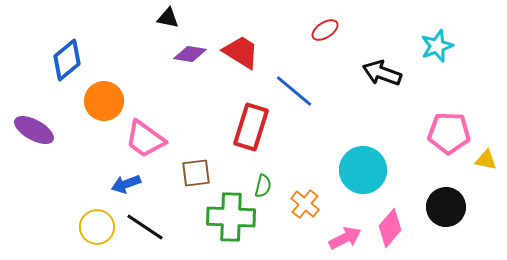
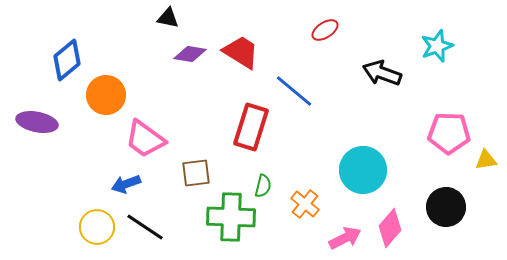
orange circle: moved 2 px right, 6 px up
purple ellipse: moved 3 px right, 8 px up; rotated 18 degrees counterclockwise
yellow triangle: rotated 20 degrees counterclockwise
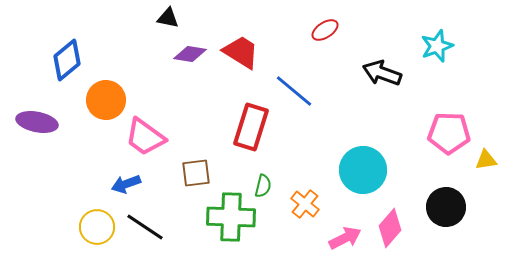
orange circle: moved 5 px down
pink trapezoid: moved 2 px up
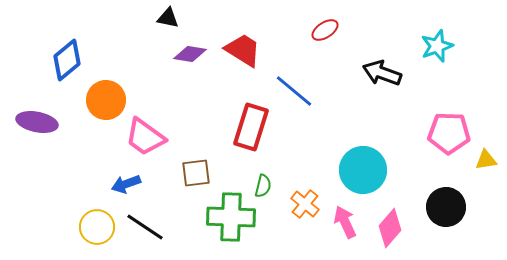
red trapezoid: moved 2 px right, 2 px up
pink arrow: moved 16 px up; rotated 88 degrees counterclockwise
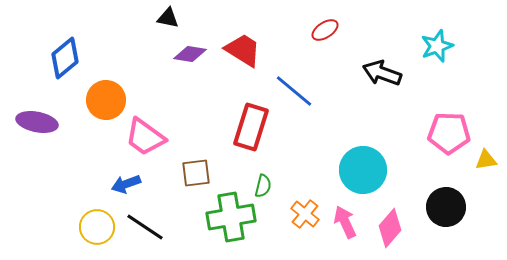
blue diamond: moved 2 px left, 2 px up
orange cross: moved 10 px down
green cross: rotated 12 degrees counterclockwise
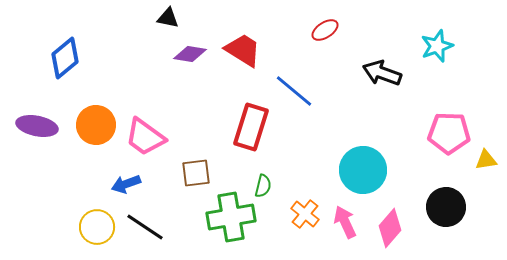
orange circle: moved 10 px left, 25 px down
purple ellipse: moved 4 px down
